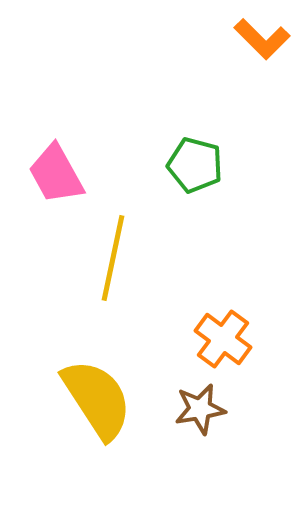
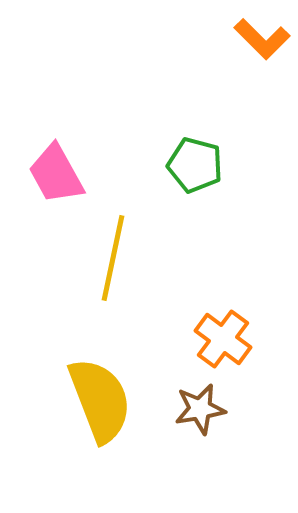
yellow semicircle: moved 3 px right, 1 px down; rotated 12 degrees clockwise
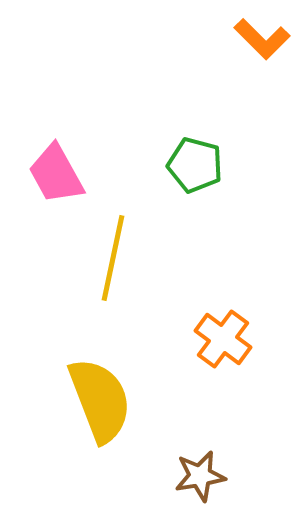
brown star: moved 67 px down
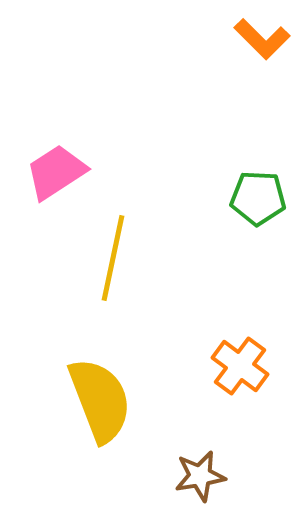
green pentagon: moved 63 px right, 33 px down; rotated 12 degrees counterclockwise
pink trapezoid: moved 2 px up; rotated 86 degrees clockwise
orange cross: moved 17 px right, 27 px down
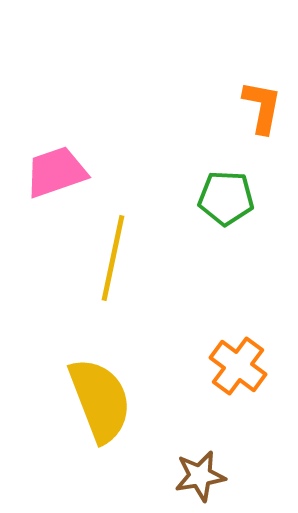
orange L-shape: moved 68 px down; rotated 124 degrees counterclockwise
pink trapezoid: rotated 14 degrees clockwise
green pentagon: moved 32 px left
orange cross: moved 2 px left
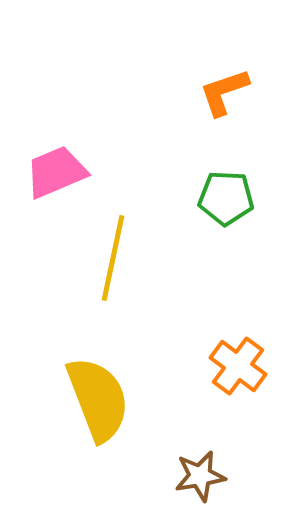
orange L-shape: moved 38 px left, 15 px up; rotated 120 degrees counterclockwise
pink trapezoid: rotated 4 degrees counterclockwise
yellow semicircle: moved 2 px left, 1 px up
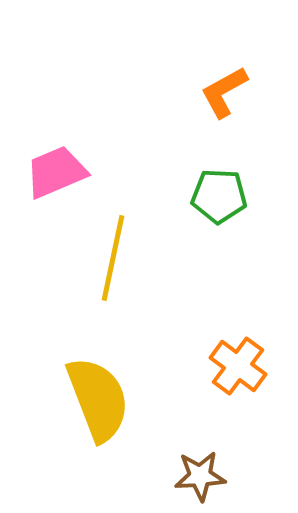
orange L-shape: rotated 10 degrees counterclockwise
green pentagon: moved 7 px left, 2 px up
brown star: rotated 6 degrees clockwise
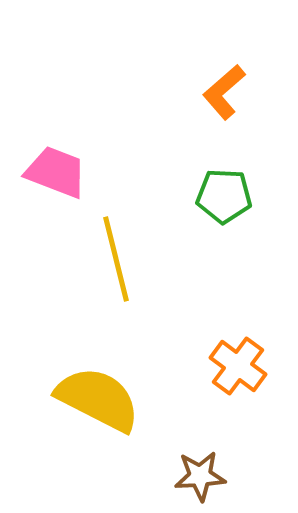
orange L-shape: rotated 12 degrees counterclockwise
pink trapezoid: rotated 44 degrees clockwise
green pentagon: moved 5 px right
yellow line: moved 3 px right, 1 px down; rotated 26 degrees counterclockwise
yellow semicircle: rotated 42 degrees counterclockwise
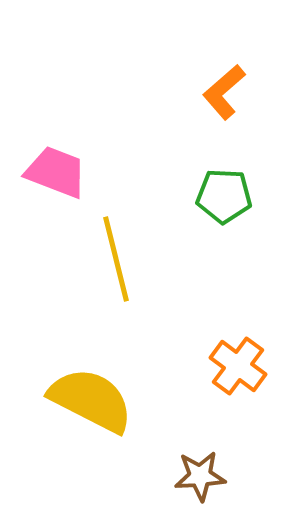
yellow semicircle: moved 7 px left, 1 px down
